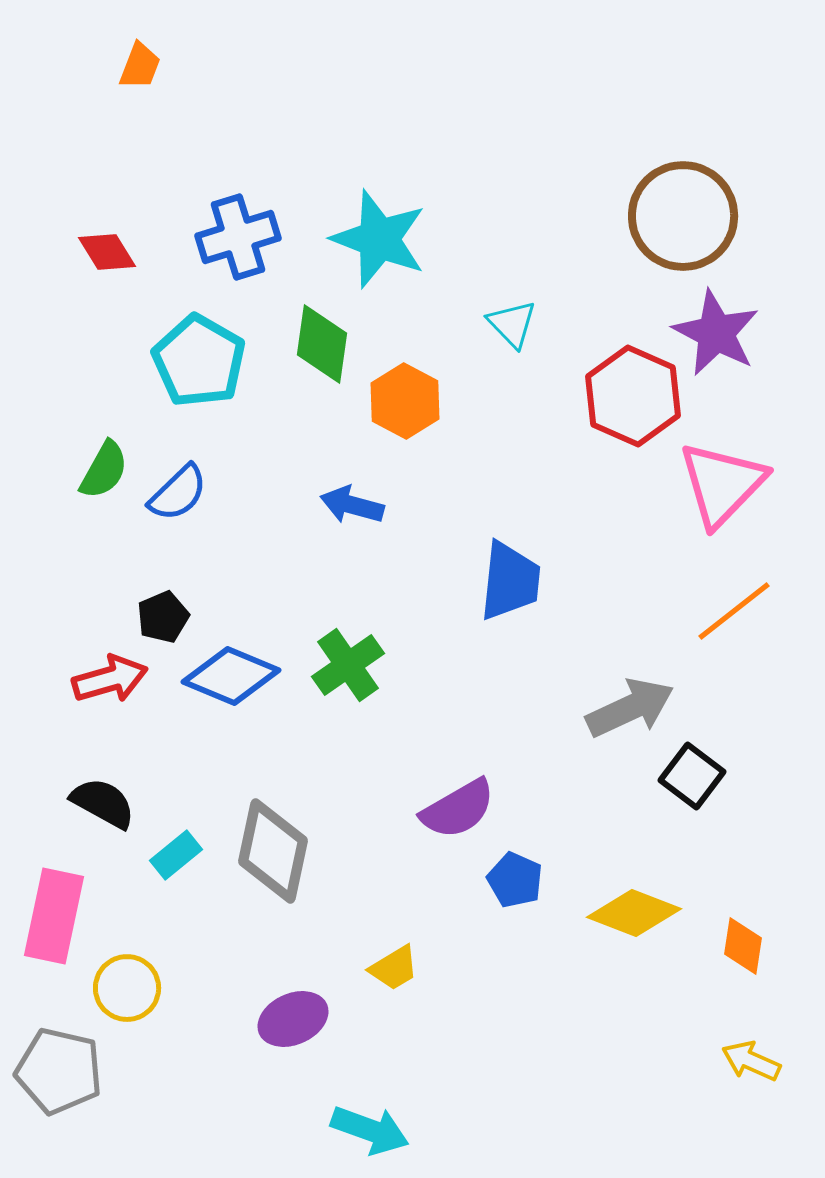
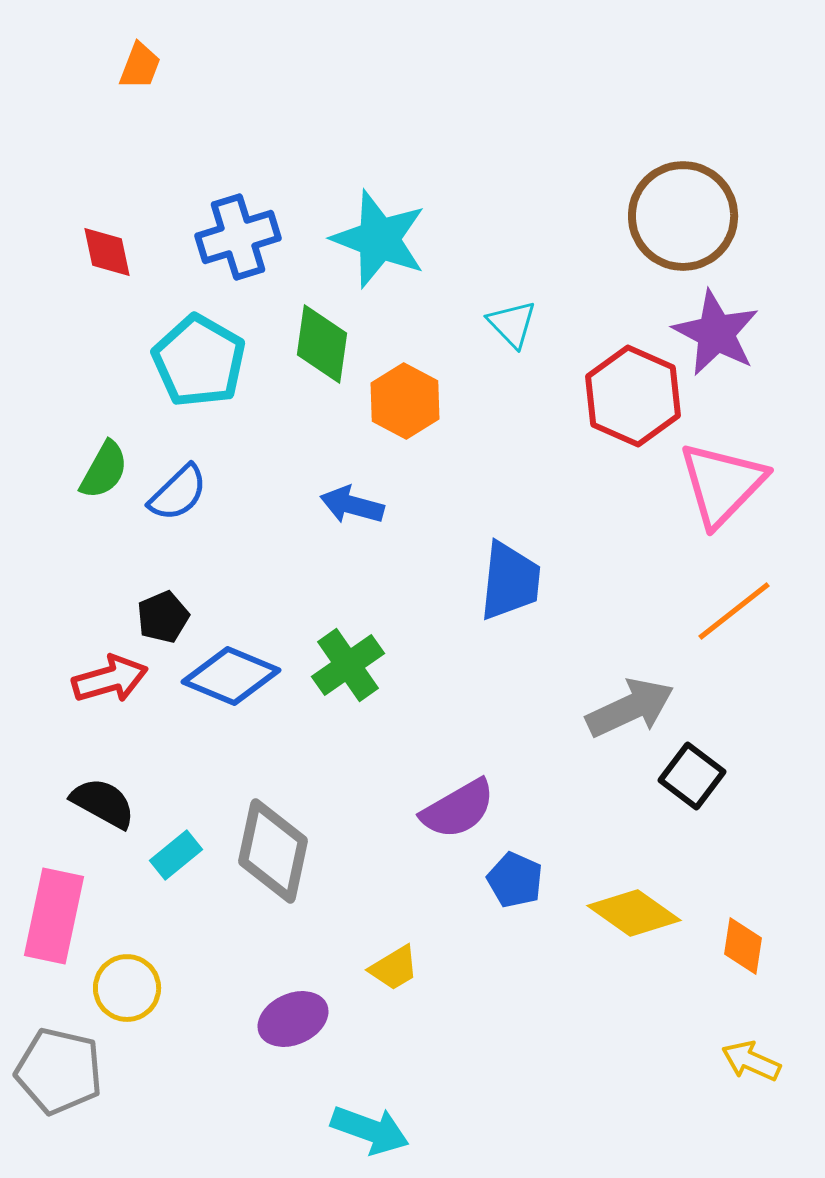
red diamond: rotated 20 degrees clockwise
yellow diamond: rotated 14 degrees clockwise
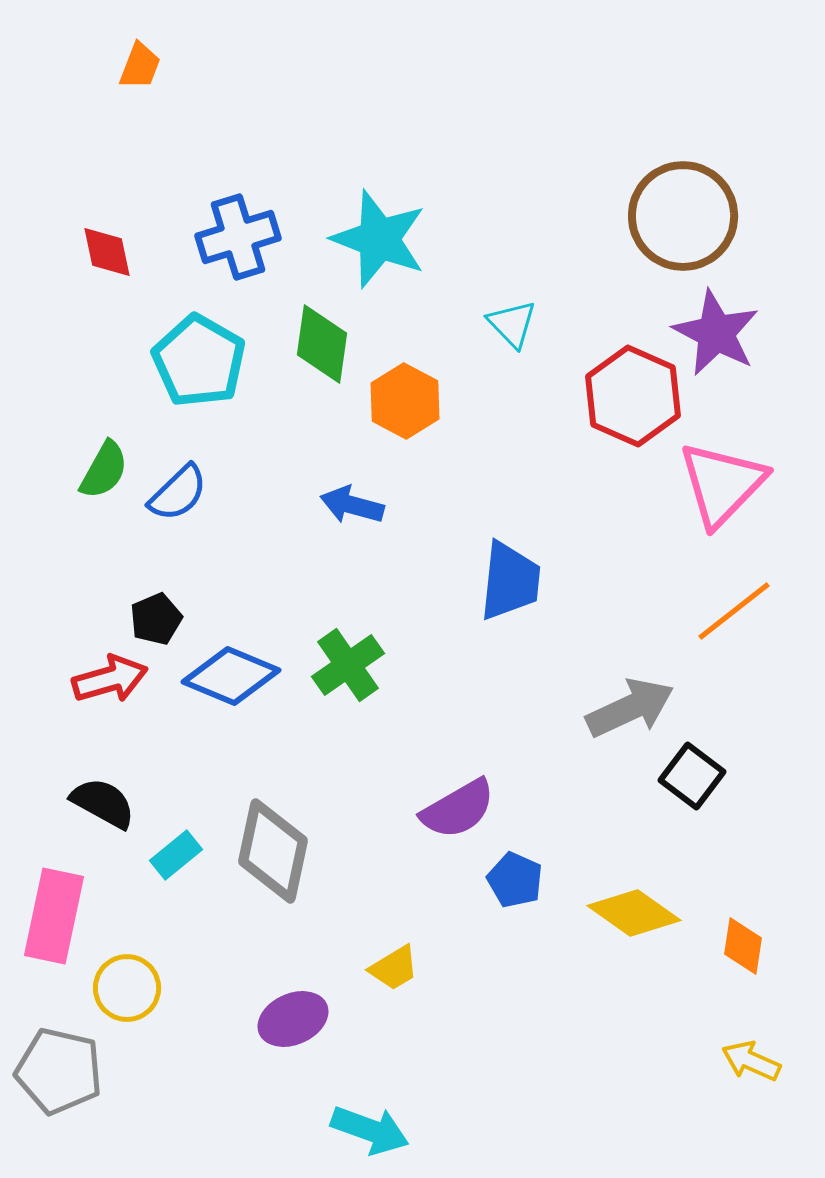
black pentagon: moved 7 px left, 2 px down
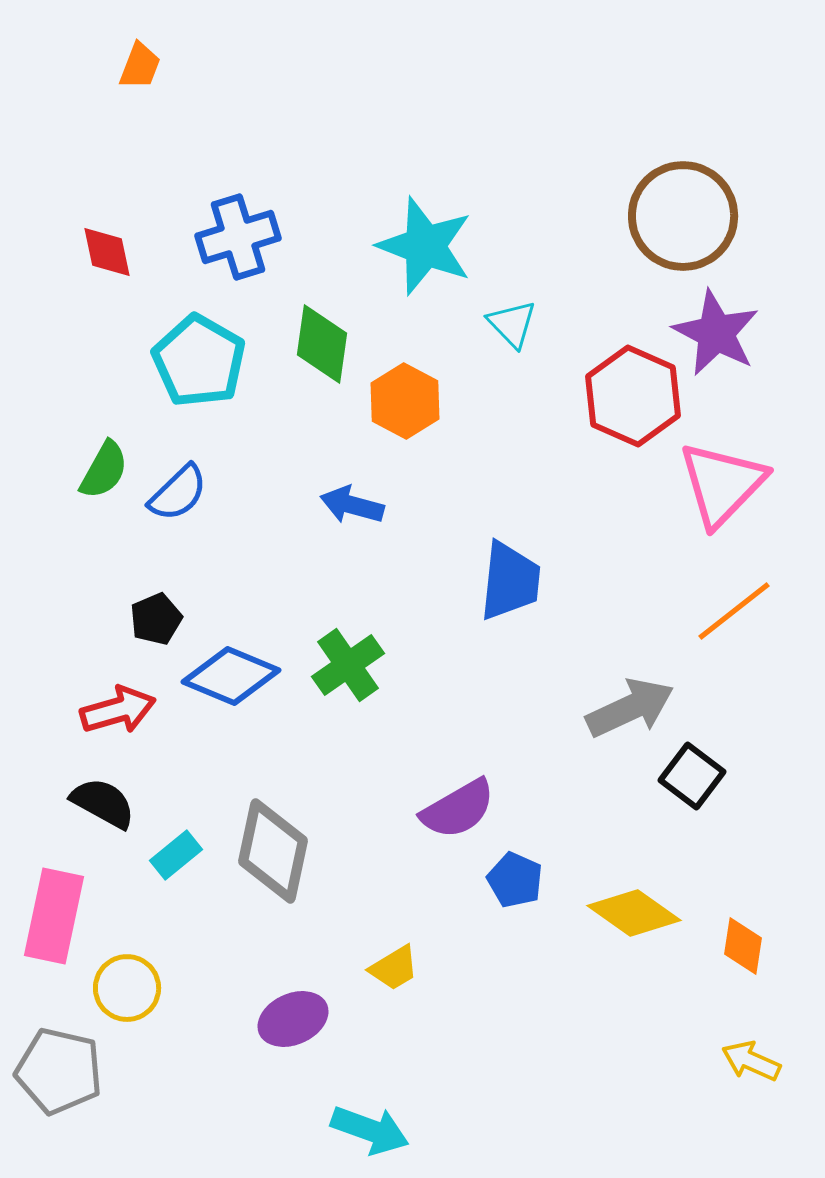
cyan star: moved 46 px right, 7 px down
red arrow: moved 8 px right, 31 px down
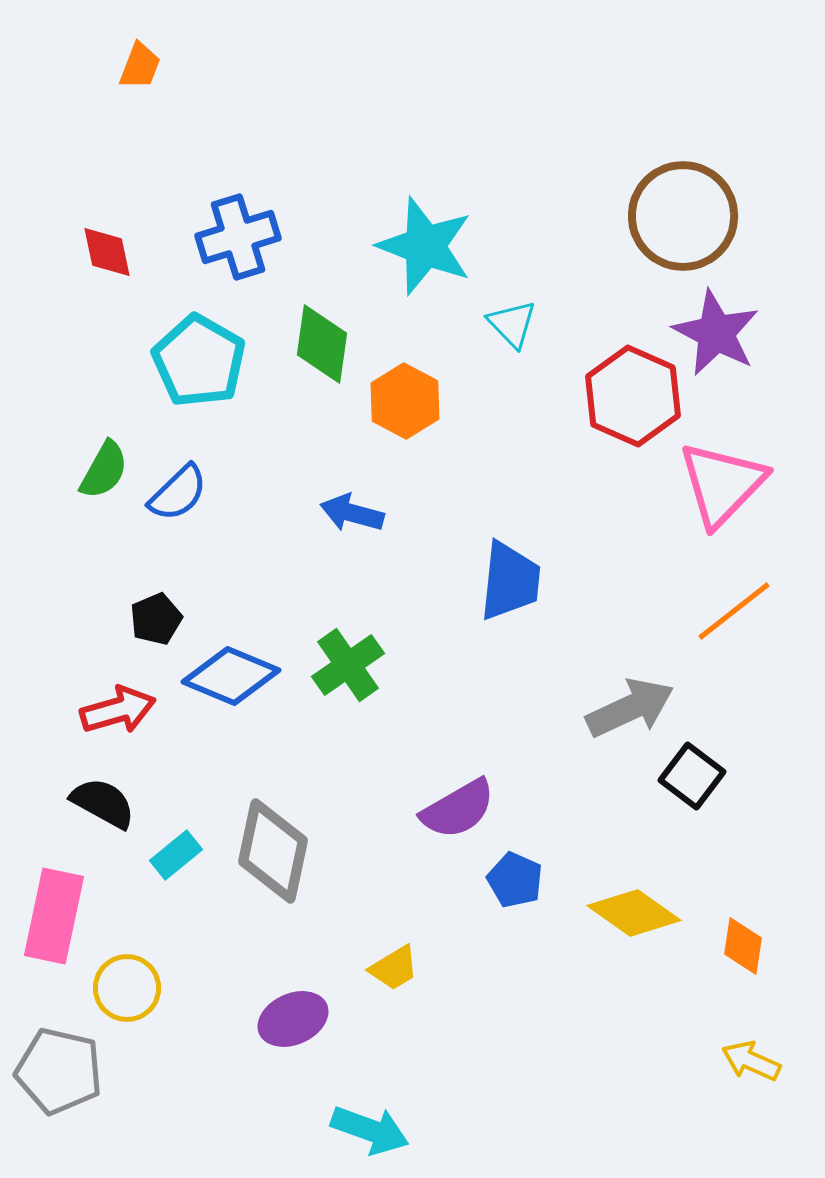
blue arrow: moved 8 px down
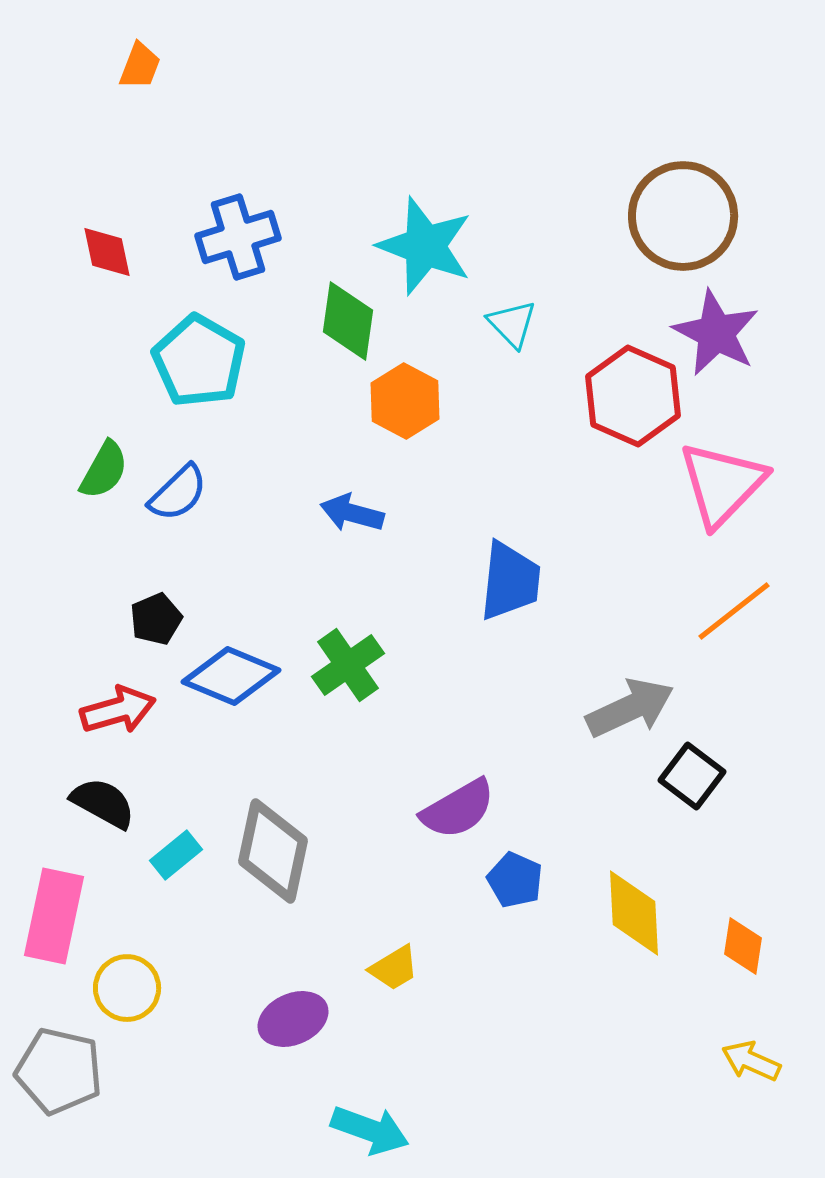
green diamond: moved 26 px right, 23 px up
yellow diamond: rotated 52 degrees clockwise
